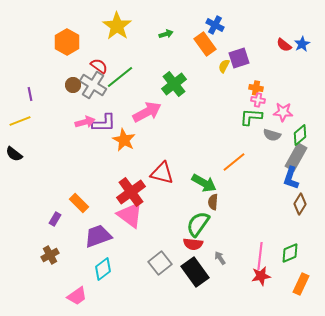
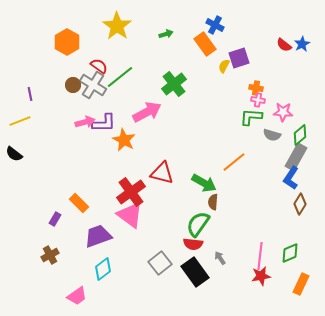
blue L-shape at (291, 178): rotated 15 degrees clockwise
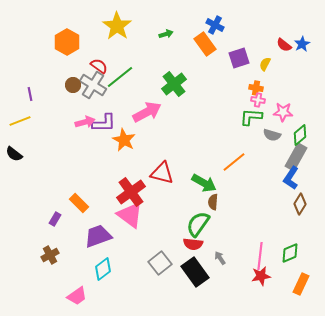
yellow semicircle at (224, 66): moved 41 px right, 2 px up
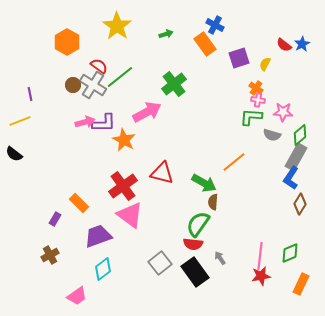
orange cross at (256, 88): rotated 24 degrees clockwise
red cross at (131, 192): moved 8 px left, 6 px up
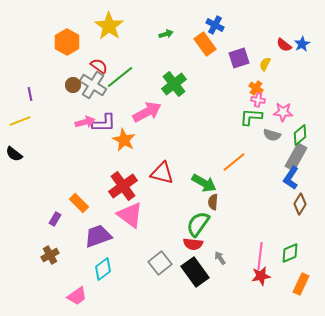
yellow star at (117, 26): moved 8 px left
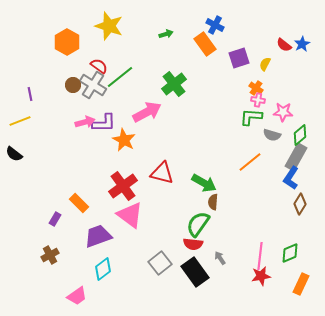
yellow star at (109, 26): rotated 16 degrees counterclockwise
orange line at (234, 162): moved 16 px right
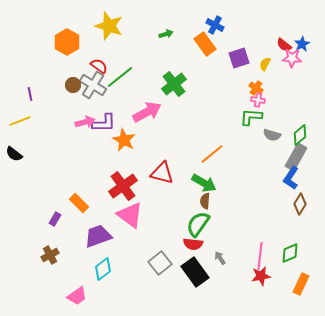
pink star at (283, 112): moved 9 px right, 54 px up
orange line at (250, 162): moved 38 px left, 8 px up
brown semicircle at (213, 202): moved 8 px left, 1 px up
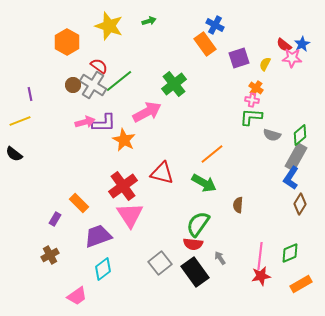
green arrow at (166, 34): moved 17 px left, 13 px up
green line at (120, 77): moved 1 px left, 4 px down
pink cross at (258, 100): moved 6 px left
brown semicircle at (205, 201): moved 33 px right, 4 px down
pink triangle at (130, 215): rotated 20 degrees clockwise
orange rectangle at (301, 284): rotated 35 degrees clockwise
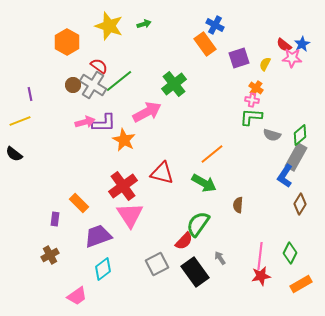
green arrow at (149, 21): moved 5 px left, 3 px down
blue L-shape at (291, 178): moved 6 px left, 2 px up
purple rectangle at (55, 219): rotated 24 degrees counterclockwise
red semicircle at (193, 244): moved 9 px left, 3 px up; rotated 54 degrees counterclockwise
green diamond at (290, 253): rotated 40 degrees counterclockwise
gray square at (160, 263): moved 3 px left, 1 px down; rotated 10 degrees clockwise
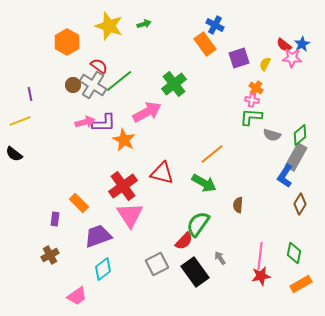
green diamond at (290, 253): moved 4 px right; rotated 15 degrees counterclockwise
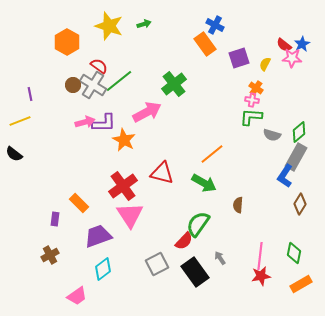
green diamond at (300, 135): moved 1 px left, 3 px up
